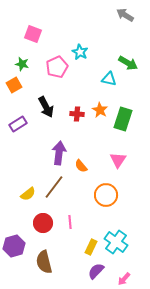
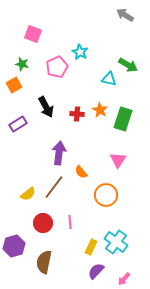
green arrow: moved 2 px down
orange semicircle: moved 6 px down
brown semicircle: rotated 25 degrees clockwise
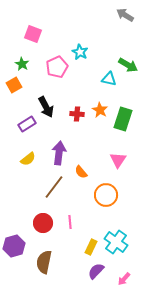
green star: rotated 16 degrees clockwise
purple rectangle: moved 9 px right
yellow semicircle: moved 35 px up
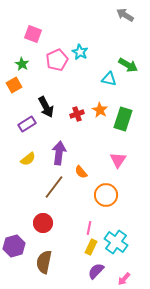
pink pentagon: moved 7 px up
red cross: rotated 24 degrees counterclockwise
pink line: moved 19 px right, 6 px down; rotated 16 degrees clockwise
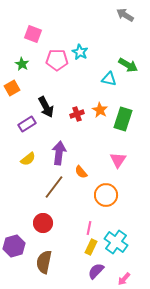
pink pentagon: rotated 25 degrees clockwise
orange square: moved 2 px left, 3 px down
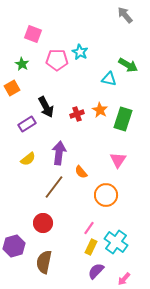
gray arrow: rotated 18 degrees clockwise
pink line: rotated 24 degrees clockwise
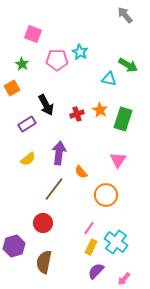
black arrow: moved 2 px up
brown line: moved 2 px down
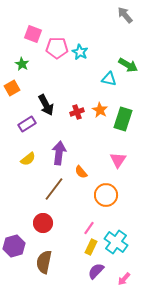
pink pentagon: moved 12 px up
red cross: moved 2 px up
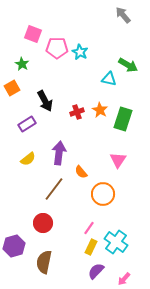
gray arrow: moved 2 px left
black arrow: moved 1 px left, 4 px up
orange circle: moved 3 px left, 1 px up
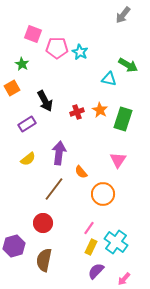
gray arrow: rotated 102 degrees counterclockwise
brown semicircle: moved 2 px up
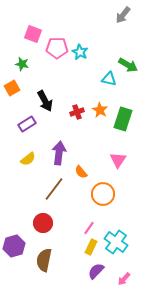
green star: rotated 16 degrees counterclockwise
